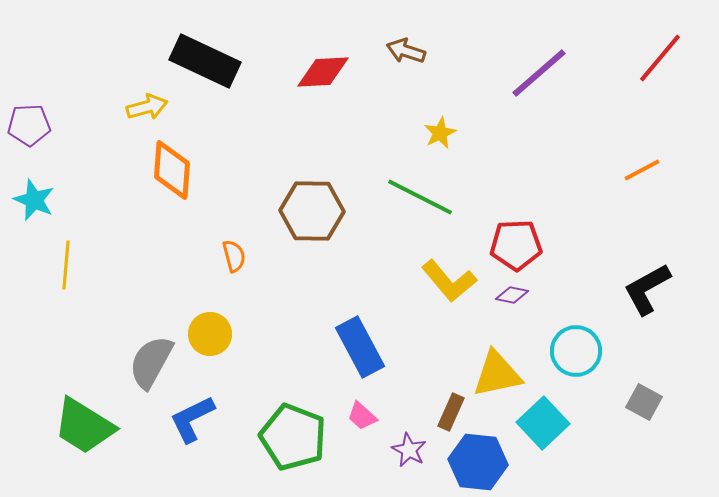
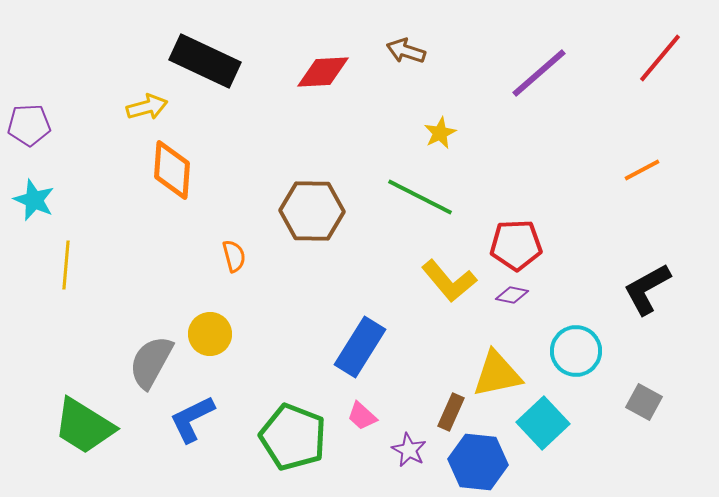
blue rectangle: rotated 60 degrees clockwise
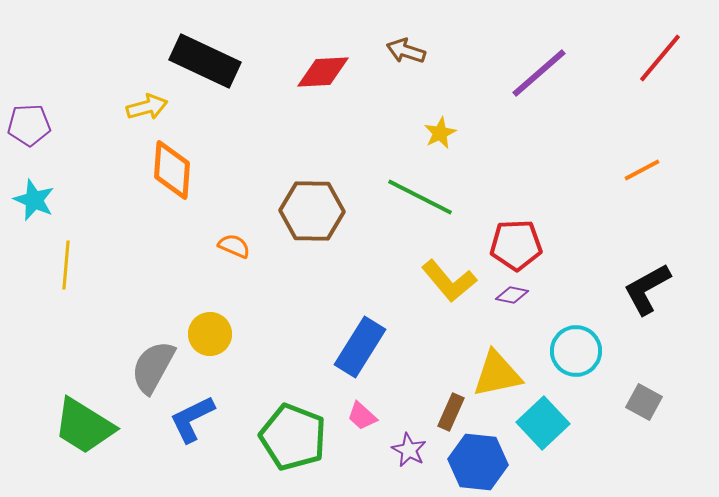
orange semicircle: moved 10 px up; rotated 52 degrees counterclockwise
gray semicircle: moved 2 px right, 5 px down
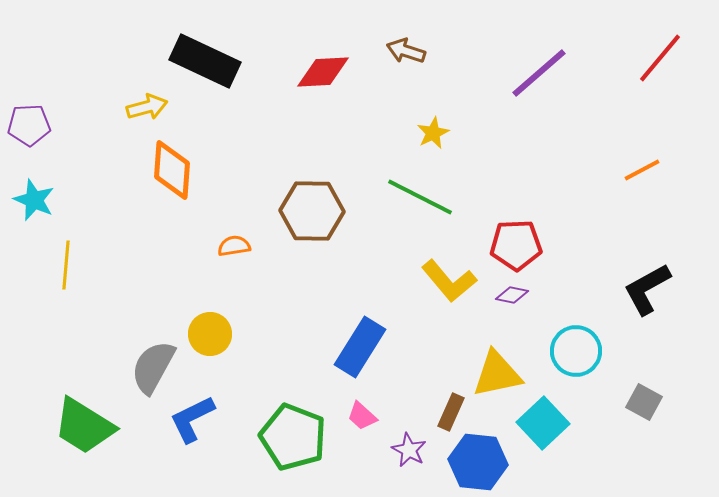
yellow star: moved 7 px left
orange semicircle: rotated 32 degrees counterclockwise
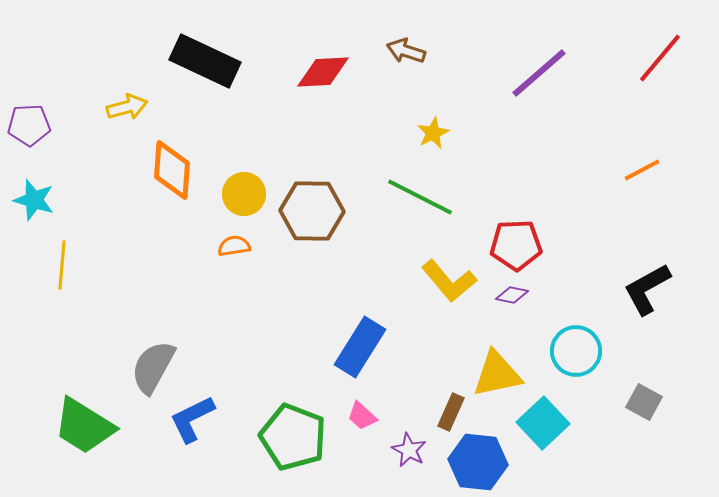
yellow arrow: moved 20 px left
cyan star: rotated 6 degrees counterclockwise
yellow line: moved 4 px left
yellow circle: moved 34 px right, 140 px up
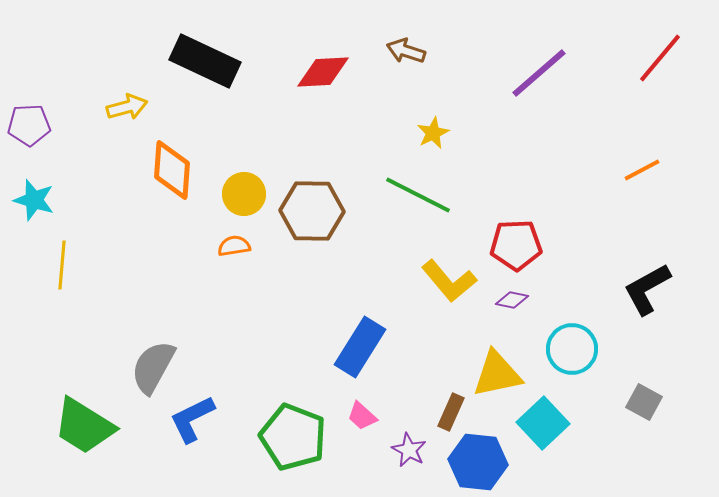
green line: moved 2 px left, 2 px up
purple diamond: moved 5 px down
cyan circle: moved 4 px left, 2 px up
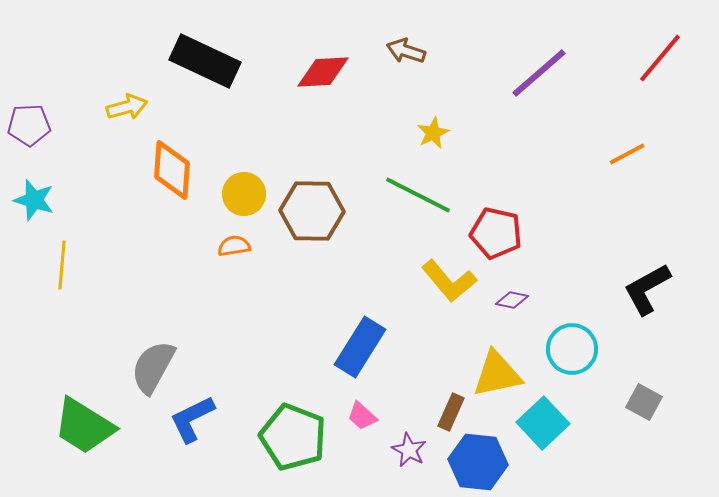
orange line: moved 15 px left, 16 px up
red pentagon: moved 20 px left, 12 px up; rotated 15 degrees clockwise
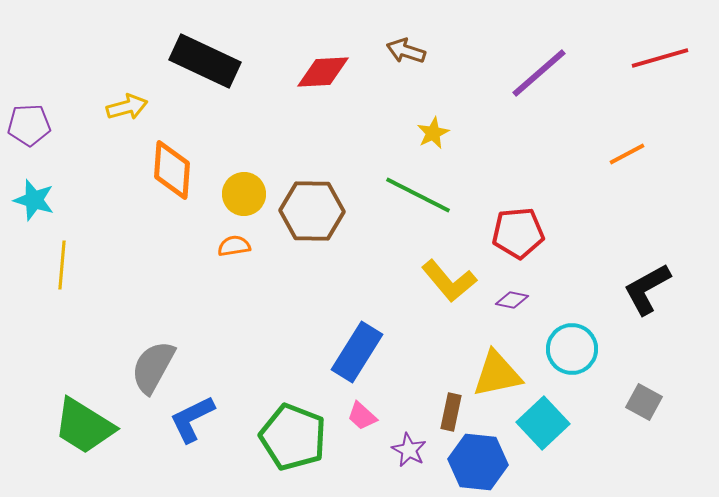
red line: rotated 34 degrees clockwise
red pentagon: moved 22 px right; rotated 18 degrees counterclockwise
blue rectangle: moved 3 px left, 5 px down
brown rectangle: rotated 12 degrees counterclockwise
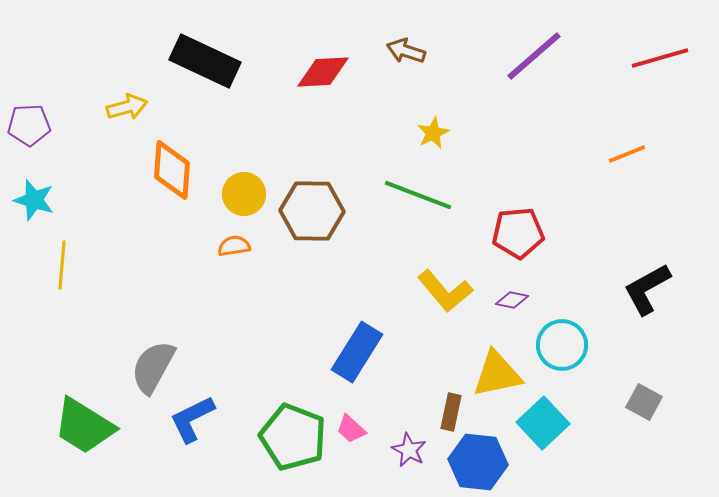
purple line: moved 5 px left, 17 px up
orange line: rotated 6 degrees clockwise
green line: rotated 6 degrees counterclockwise
yellow L-shape: moved 4 px left, 10 px down
cyan circle: moved 10 px left, 4 px up
pink trapezoid: moved 11 px left, 13 px down
